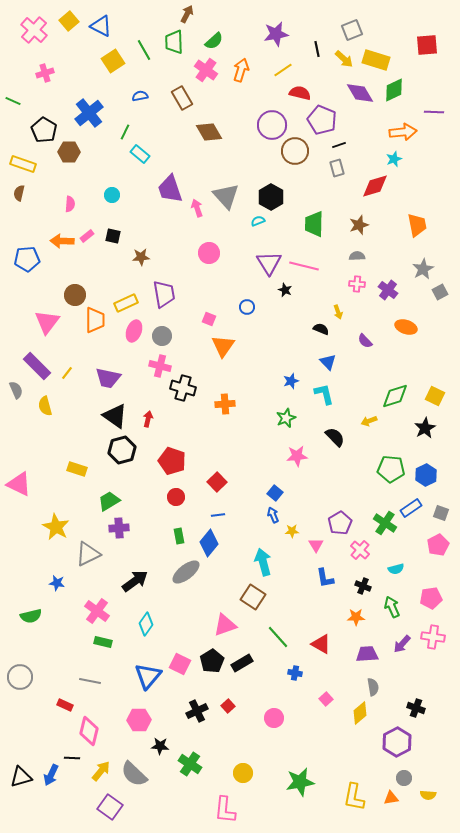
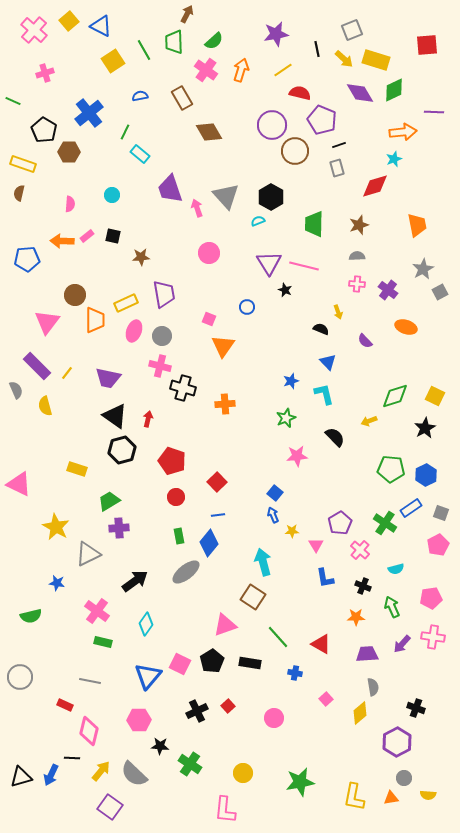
black rectangle at (242, 663): moved 8 px right; rotated 40 degrees clockwise
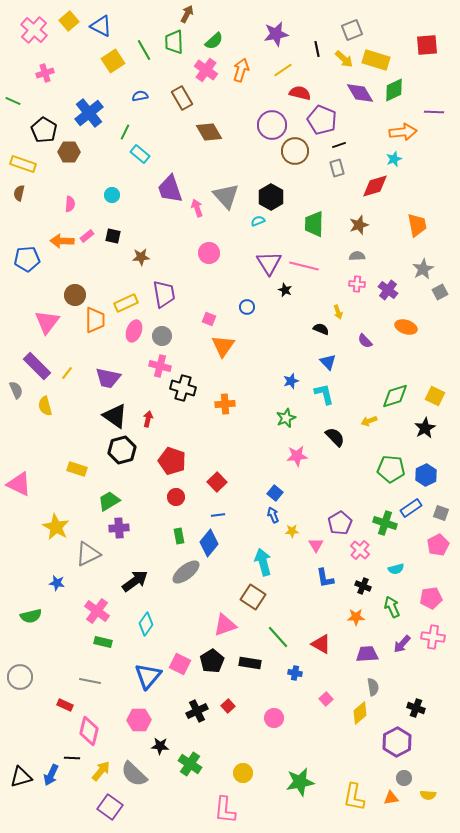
green cross at (385, 523): rotated 15 degrees counterclockwise
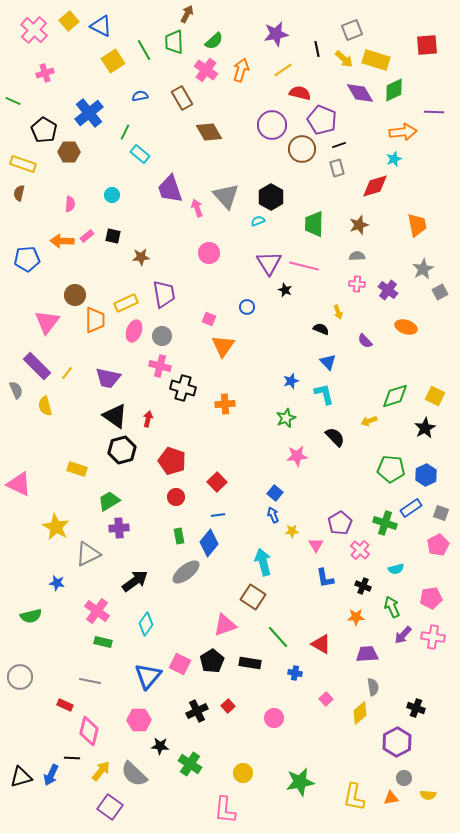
brown circle at (295, 151): moved 7 px right, 2 px up
purple arrow at (402, 644): moved 1 px right, 9 px up
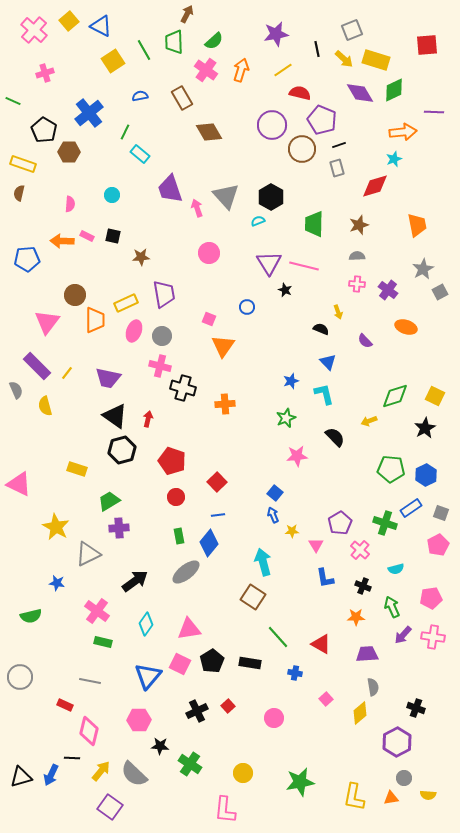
pink rectangle at (87, 236): rotated 64 degrees clockwise
pink triangle at (225, 625): moved 36 px left, 4 px down; rotated 10 degrees clockwise
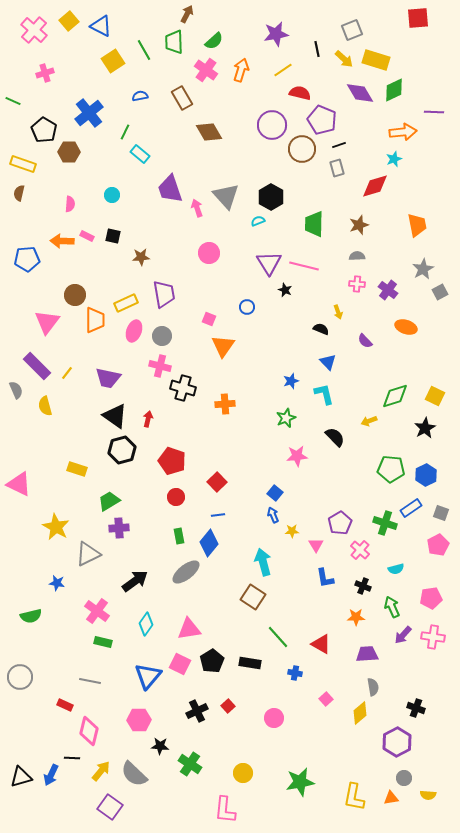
red square at (427, 45): moved 9 px left, 27 px up
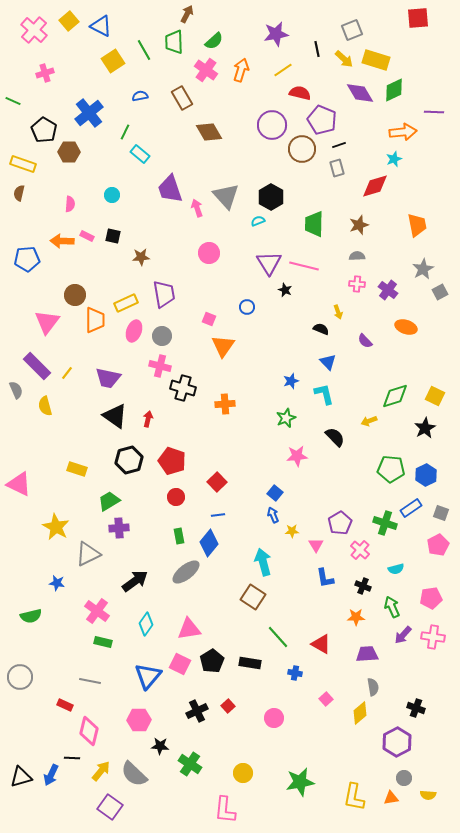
black hexagon at (122, 450): moved 7 px right, 10 px down
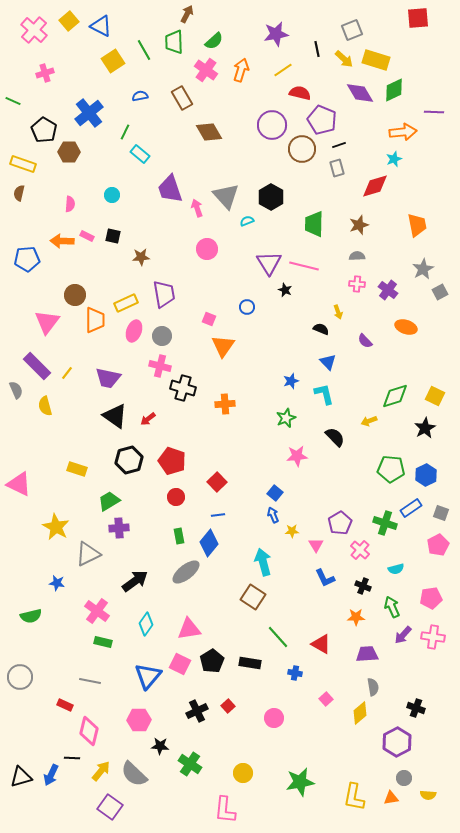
cyan semicircle at (258, 221): moved 11 px left
pink circle at (209, 253): moved 2 px left, 4 px up
red arrow at (148, 419): rotated 140 degrees counterclockwise
blue L-shape at (325, 578): rotated 15 degrees counterclockwise
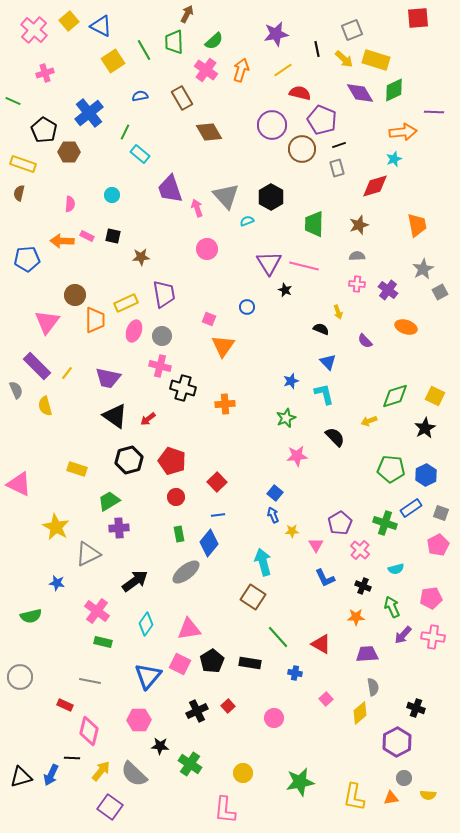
green rectangle at (179, 536): moved 2 px up
